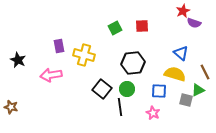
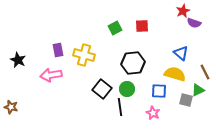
purple rectangle: moved 1 px left, 4 px down
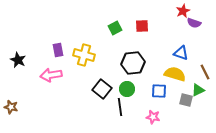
blue triangle: rotated 21 degrees counterclockwise
pink star: moved 4 px down; rotated 16 degrees counterclockwise
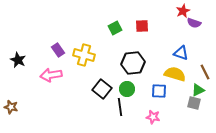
purple rectangle: rotated 24 degrees counterclockwise
gray square: moved 8 px right, 3 px down
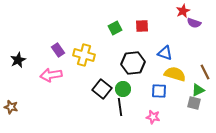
blue triangle: moved 16 px left
black star: rotated 21 degrees clockwise
green circle: moved 4 px left
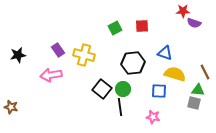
red star: rotated 24 degrees clockwise
black star: moved 5 px up; rotated 14 degrees clockwise
green triangle: rotated 32 degrees clockwise
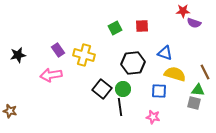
brown star: moved 1 px left, 4 px down
